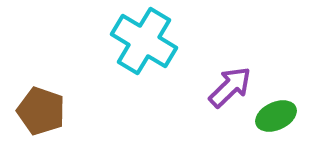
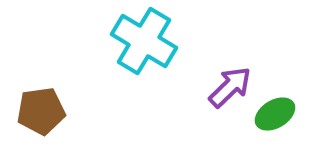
brown pentagon: rotated 27 degrees counterclockwise
green ellipse: moved 1 px left, 2 px up; rotated 6 degrees counterclockwise
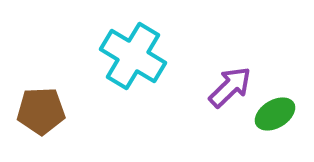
cyan cross: moved 11 px left, 15 px down
brown pentagon: rotated 6 degrees clockwise
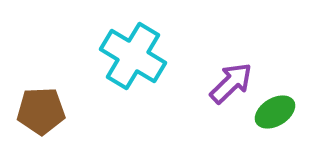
purple arrow: moved 1 px right, 4 px up
green ellipse: moved 2 px up
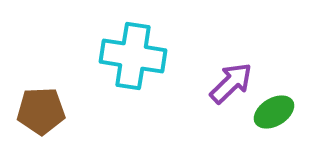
cyan cross: rotated 22 degrees counterclockwise
green ellipse: moved 1 px left
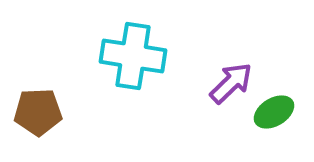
brown pentagon: moved 3 px left, 1 px down
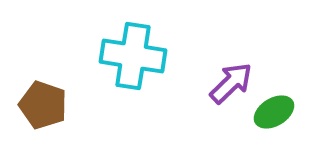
brown pentagon: moved 5 px right, 7 px up; rotated 21 degrees clockwise
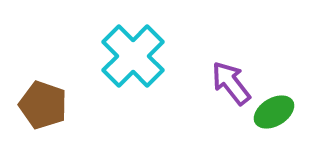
cyan cross: rotated 36 degrees clockwise
purple arrow: rotated 84 degrees counterclockwise
